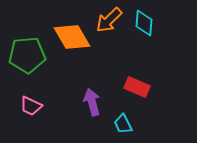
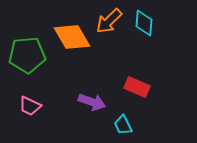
orange arrow: moved 1 px down
purple arrow: rotated 124 degrees clockwise
pink trapezoid: moved 1 px left
cyan trapezoid: moved 1 px down
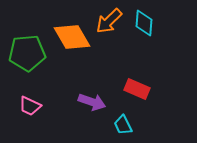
green pentagon: moved 2 px up
red rectangle: moved 2 px down
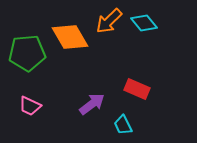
cyan diamond: rotated 44 degrees counterclockwise
orange diamond: moved 2 px left
purple arrow: moved 2 px down; rotated 56 degrees counterclockwise
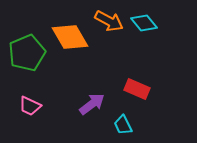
orange arrow: rotated 108 degrees counterclockwise
green pentagon: rotated 18 degrees counterclockwise
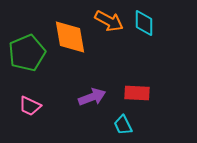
cyan diamond: rotated 40 degrees clockwise
orange diamond: rotated 21 degrees clockwise
red rectangle: moved 4 px down; rotated 20 degrees counterclockwise
purple arrow: moved 7 px up; rotated 16 degrees clockwise
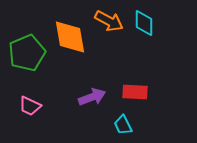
red rectangle: moved 2 px left, 1 px up
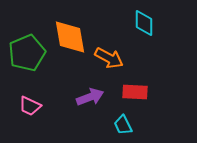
orange arrow: moved 37 px down
purple arrow: moved 2 px left
